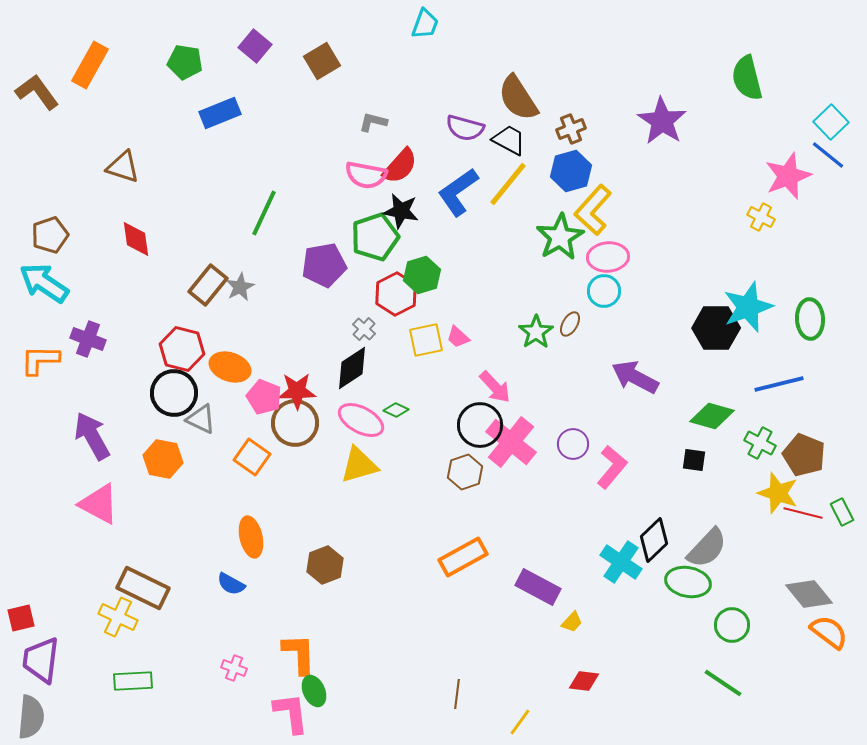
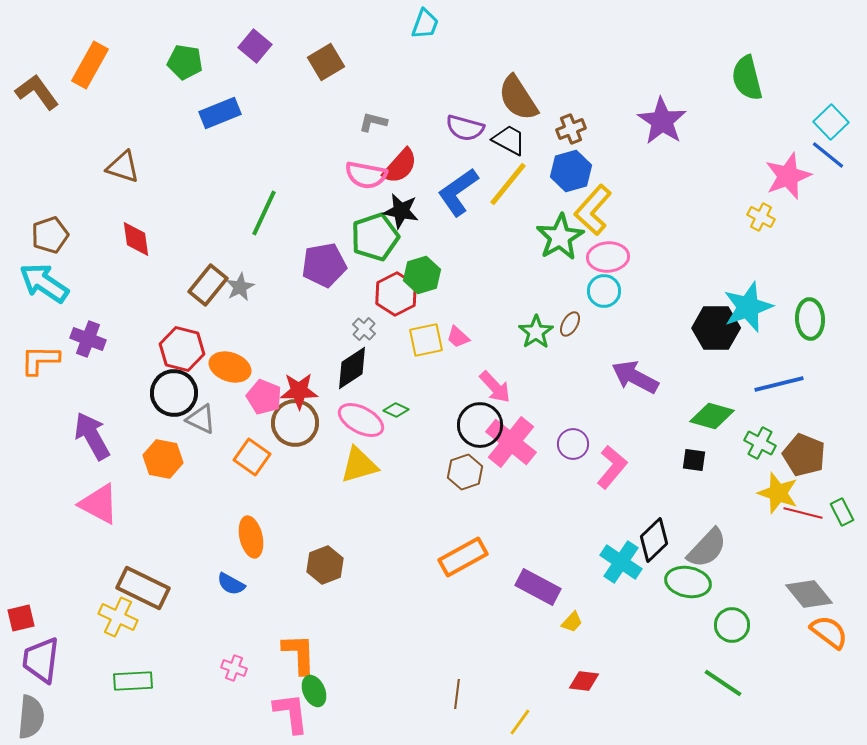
brown square at (322, 61): moved 4 px right, 1 px down
red star at (297, 391): moved 2 px right
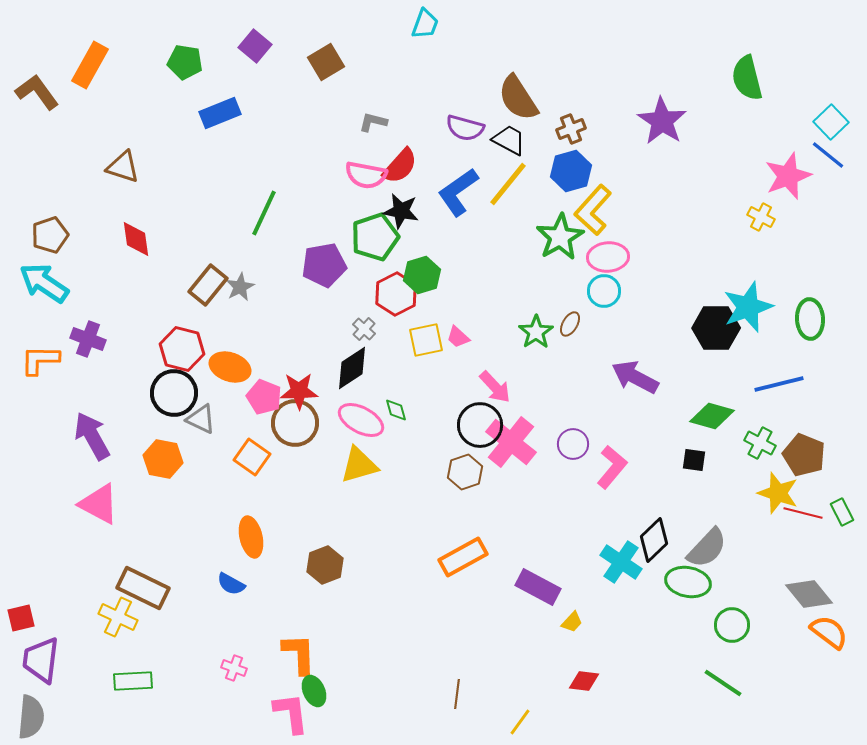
green diamond at (396, 410): rotated 50 degrees clockwise
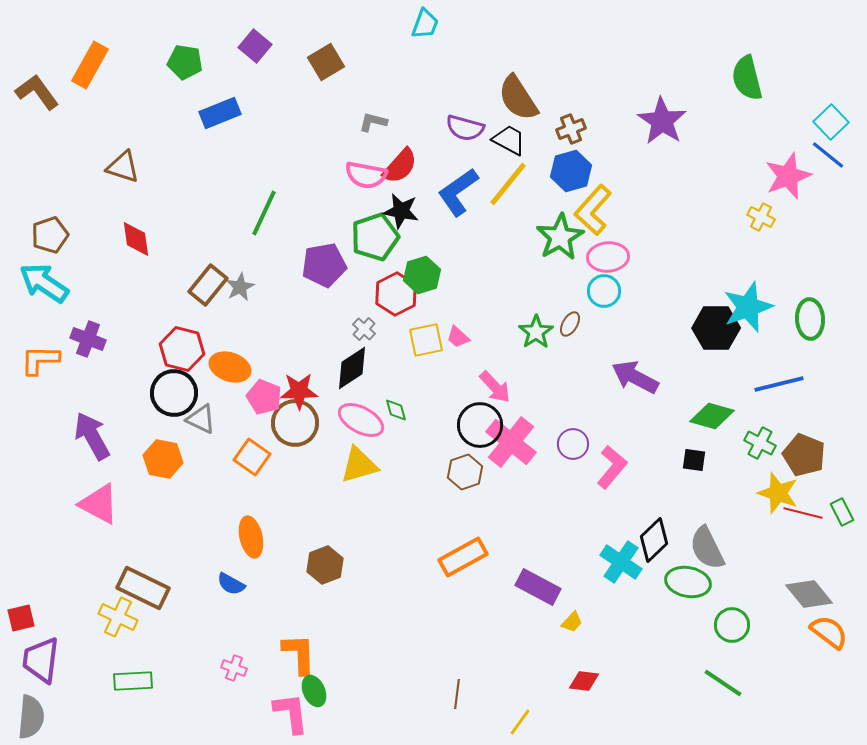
gray semicircle at (707, 548): rotated 111 degrees clockwise
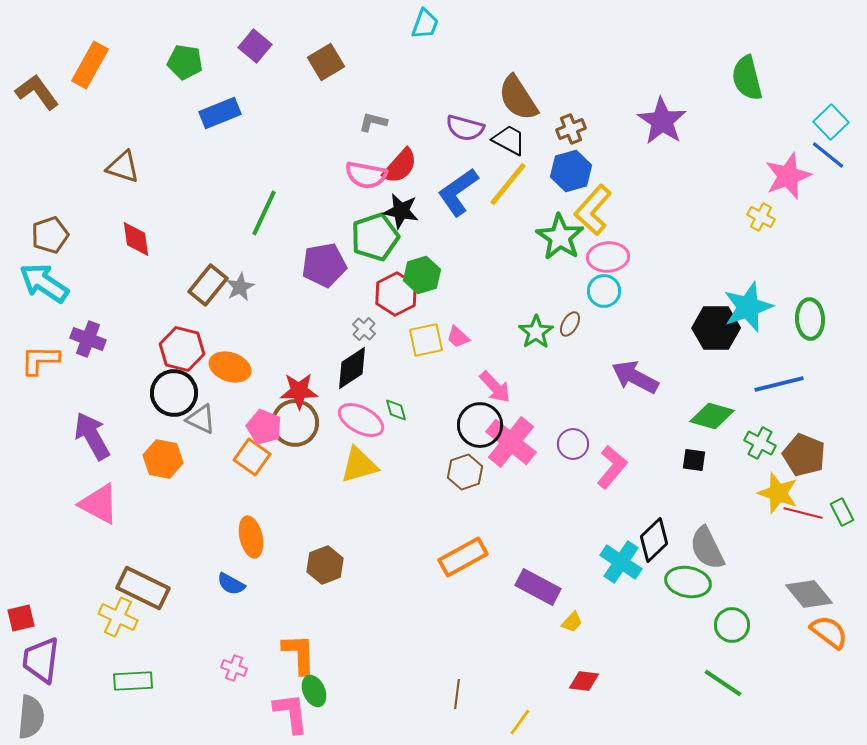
green star at (560, 237): rotated 9 degrees counterclockwise
pink pentagon at (264, 397): moved 30 px down
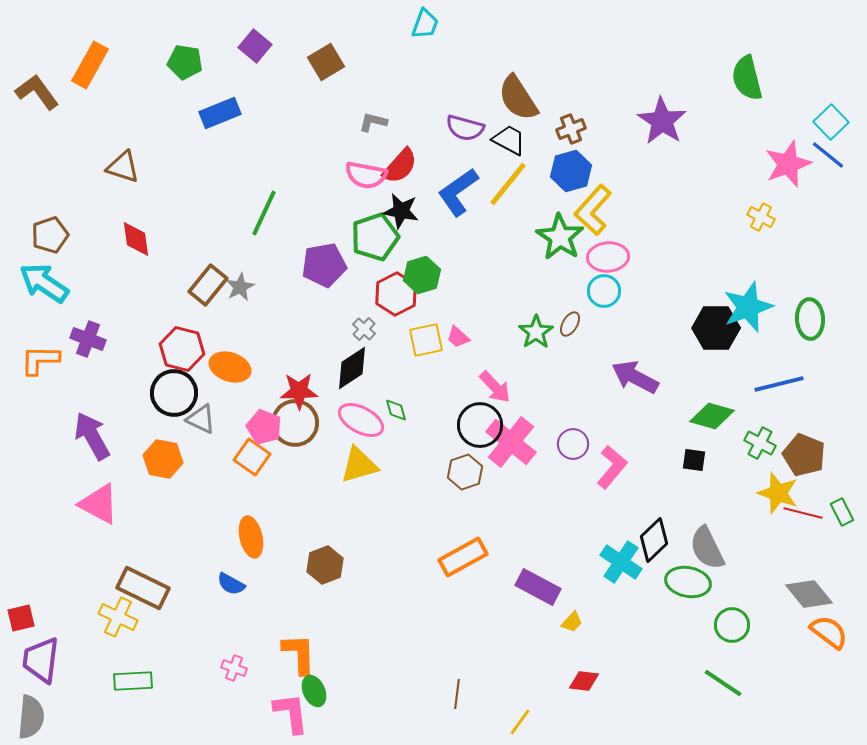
pink star at (788, 176): moved 12 px up
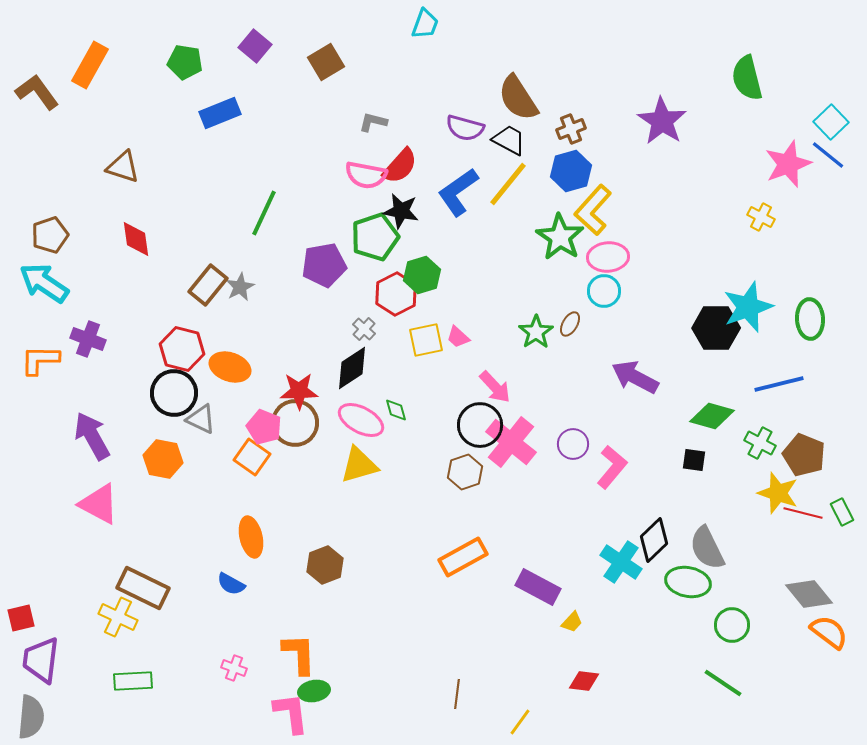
green ellipse at (314, 691): rotated 76 degrees counterclockwise
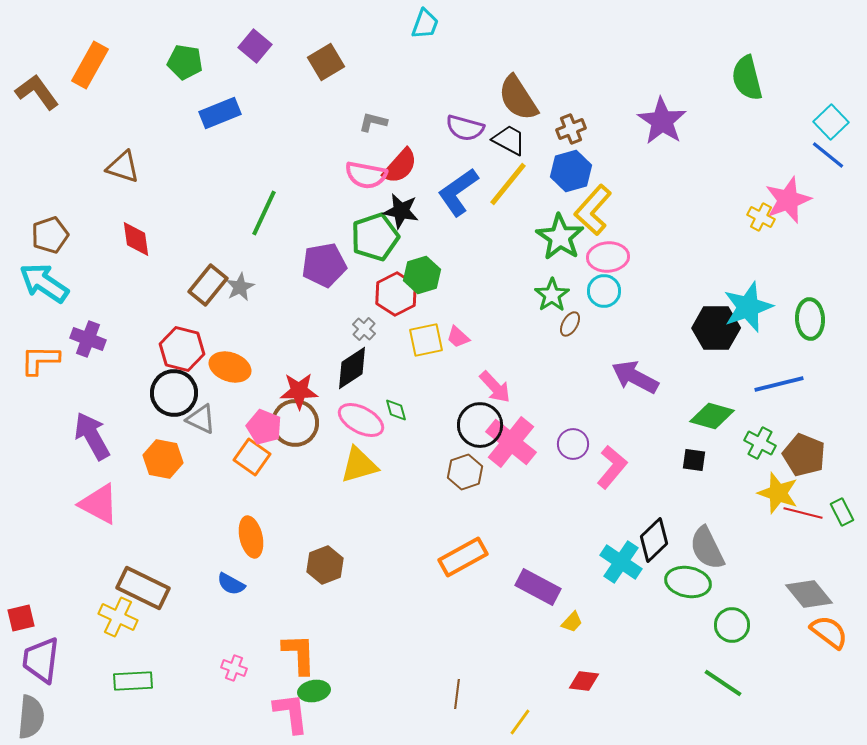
pink star at (788, 164): moved 36 px down
green star at (536, 332): moved 16 px right, 37 px up
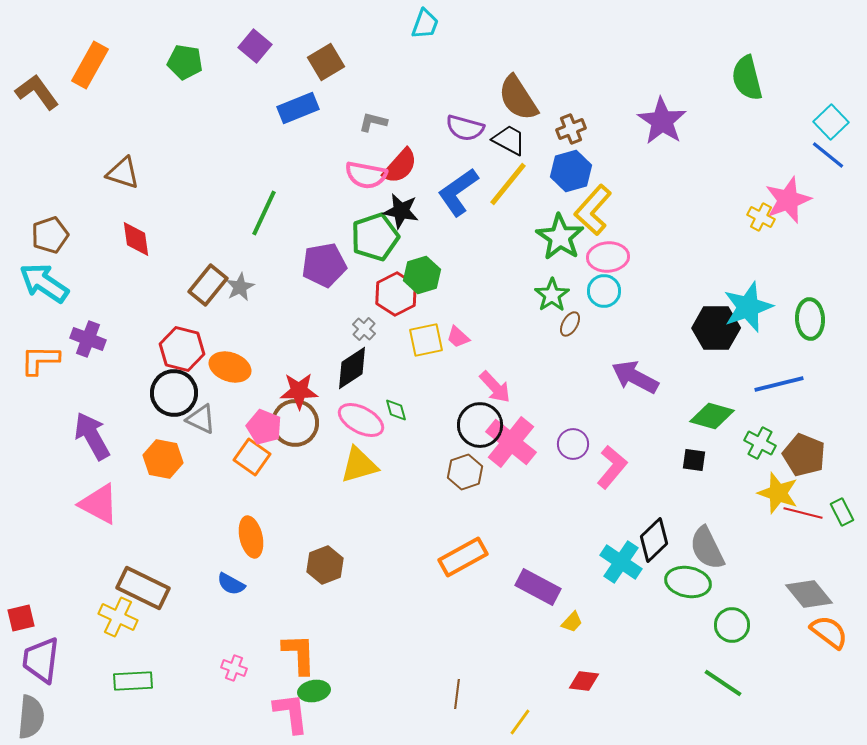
blue rectangle at (220, 113): moved 78 px right, 5 px up
brown triangle at (123, 167): moved 6 px down
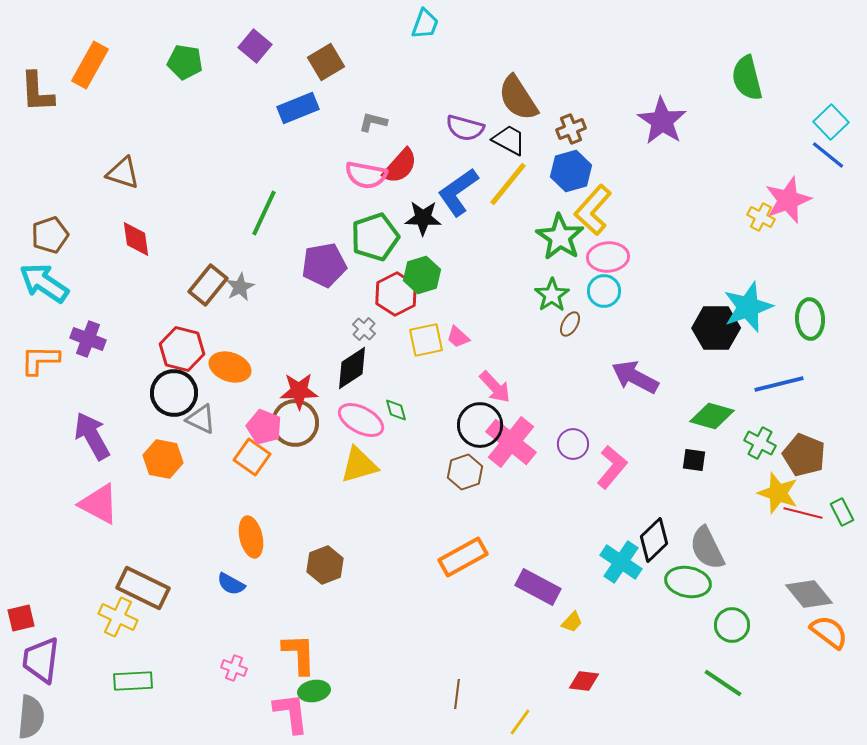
brown L-shape at (37, 92): rotated 147 degrees counterclockwise
black star at (401, 211): moved 22 px right, 7 px down; rotated 9 degrees counterclockwise
